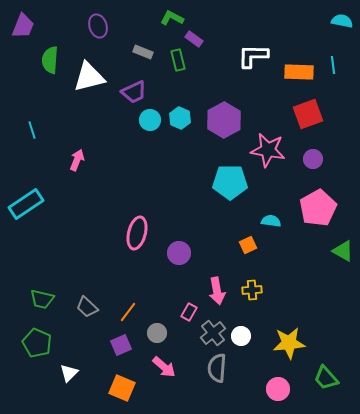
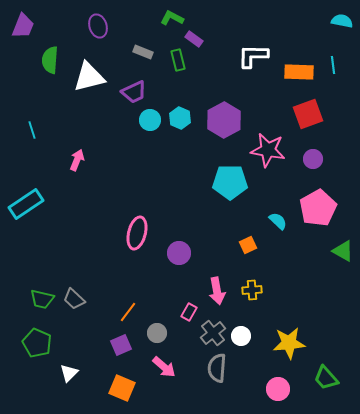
cyan semicircle at (271, 221): moved 7 px right; rotated 36 degrees clockwise
gray trapezoid at (87, 307): moved 13 px left, 8 px up
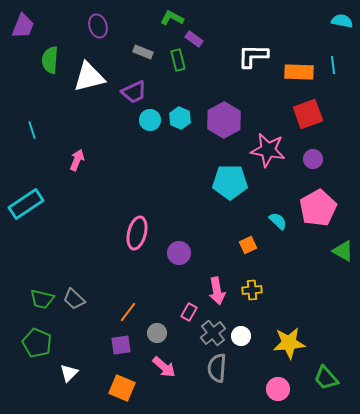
purple square at (121, 345): rotated 15 degrees clockwise
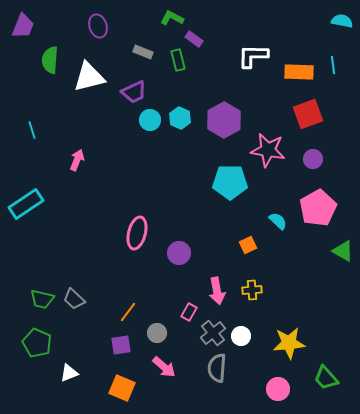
white triangle at (69, 373): rotated 24 degrees clockwise
